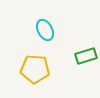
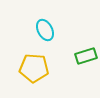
yellow pentagon: moved 1 px left, 1 px up
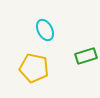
yellow pentagon: rotated 8 degrees clockwise
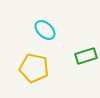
cyan ellipse: rotated 20 degrees counterclockwise
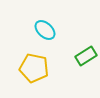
green rectangle: rotated 15 degrees counterclockwise
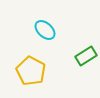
yellow pentagon: moved 3 px left, 3 px down; rotated 16 degrees clockwise
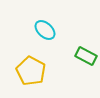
green rectangle: rotated 60 degrees clockwise
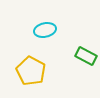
cyan ellipse: rotated 55 degrees counterclockwise
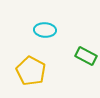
cyan ellipse: rotated 15 degrees clockwise
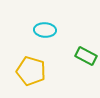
yellow pentagon: rotated 12 degrees counterclockwise
